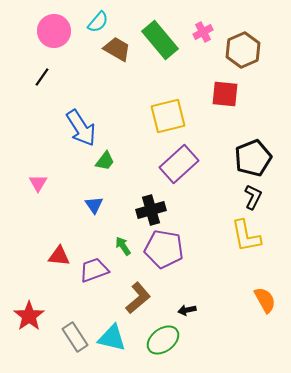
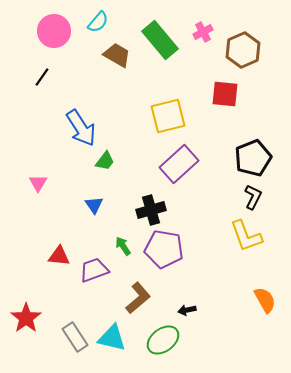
brown trapezoid: moved 6 px down
yellow L-shape: rotated 9 degrees counterclockwise
red star: moved 3 px left, 2 px down
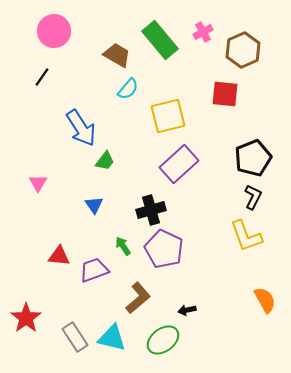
cyan semicircle: moved 30 px right, 67 px down
purple pentagon: rotated 15 degrees clockwise
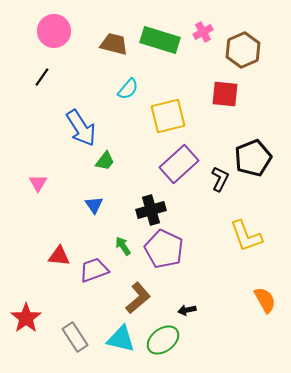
green rectangle: rotated 33 degrees counterclockwise
brown trapezoid: moved 3 px left, 11 px up; rotated 16 degrees counterclockwise
black L-shape: moved 33 px left, 18 px up
cyan triangle: moved 9 px right, 1 px down
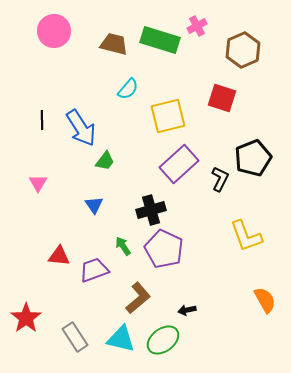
pink cross: moved 6 px left, 6 px up
black line: moved 43 px down; rotated 36 degrees counterclockwise
red square: moved 3 px left, 4 px down; rotated 12 degrees clockwise
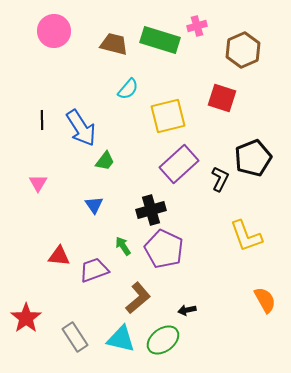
pink cross: rotated 12 degrees clockwise
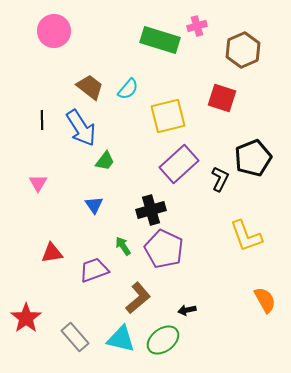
brown trapezoid: moved 24 px left, 43 px down; rotated 24 degrees clockwise
red triangle: moved 7 px left, 3 px up; rotated 15 degrees counterclockwise
gray rectangle: rotated 8 degrees counterclockwise
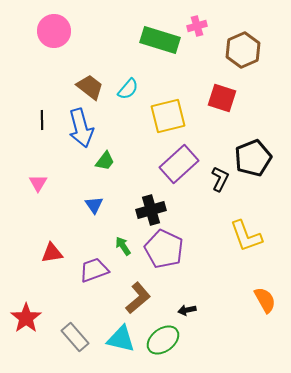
blue arrow: rotated 18 degrees clockwise
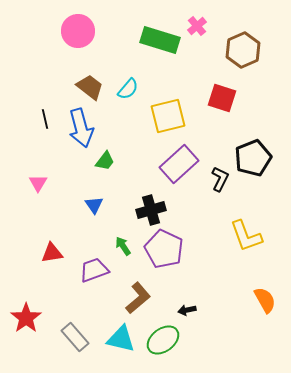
pink cross: rotated 24 degrees counterclockwise
pink circle: moved 24 px right
black line: moved 3 px right, 1 px up; rotated 12 degrees counterclockwise
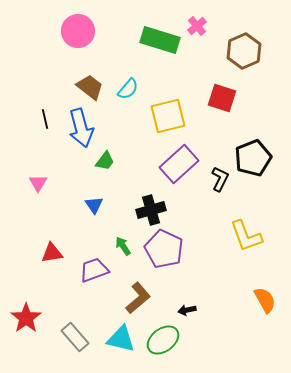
brown hexagon: moved 1 px right, 1 px down
